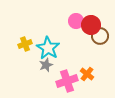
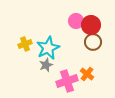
brown circle: moved 7 px left, 6 px down
cyan star: rotated 15 degrees clockwise
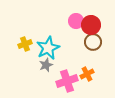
orange cross: rotated 24 degrees clockwise
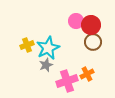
yellow cross: moved 2 px right, 1 px down
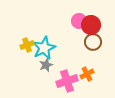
pink circle: moved 3 px right
cyan star: moved 4 px left
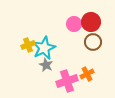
pink circle: moved 5 px left, 3 px down
red circle: moved 3 px up
yellow cross: moved 1 px right
gray star: rotated 24 degrees counterclockwise
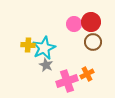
yellow cross: rotated 24 degrees clockwise
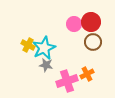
yellow cross: rotated 24 degrees clockwise
gray star: rotated 16 degrees counterclockwise
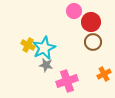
pink circle: moved 13 px up
orange cross: moved 17 px right
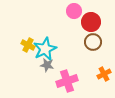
cyan star: moved 1 px right, 1 px down
gray star: moved 1 px right
